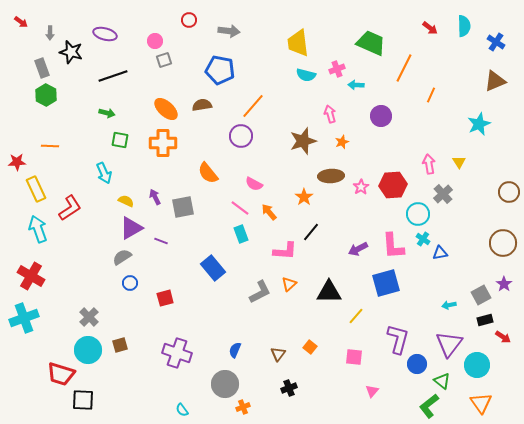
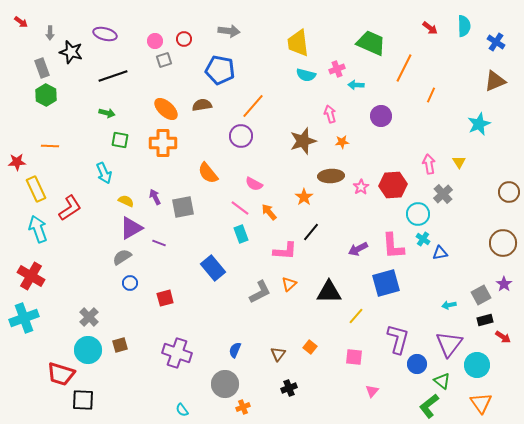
red circle at (189, 20): moved 5 px left, 19 px down
orange star at (342, 142): rotated 16 degrees clockwise
purple line at (161, 241): moved 2 px left, 2 px down
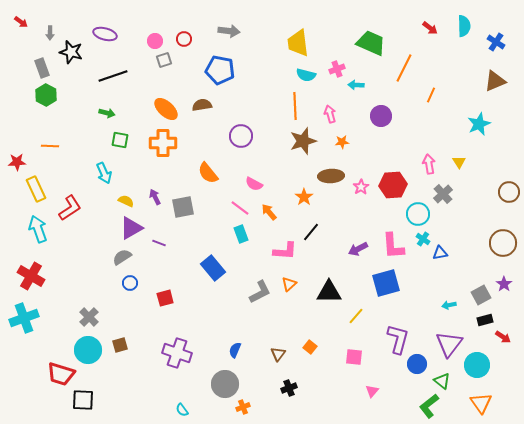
orange line at (253, 106): moved 42 px right; rotated 44 degrees counterclockwise
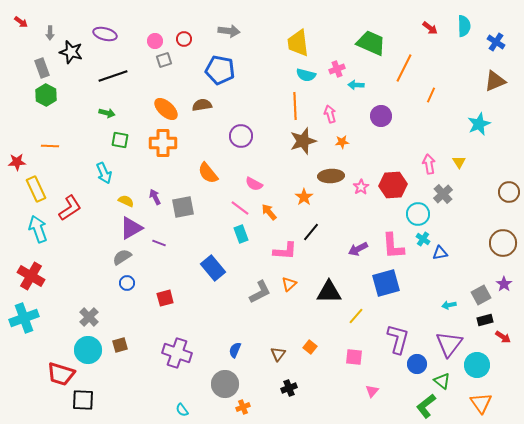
blue circle at (130, 283): moved 3 px left
green L-shape at (429, 406): moved 3 px left
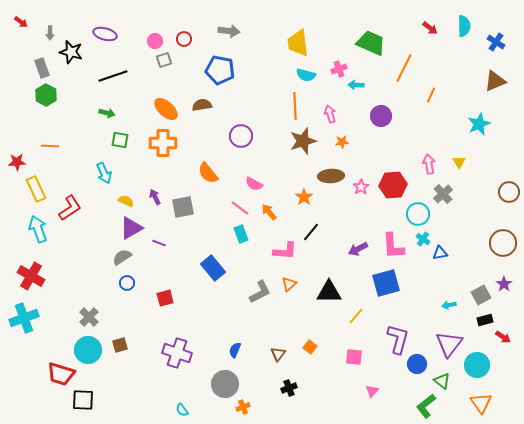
pink cross at (337, 69): moved 2 px right
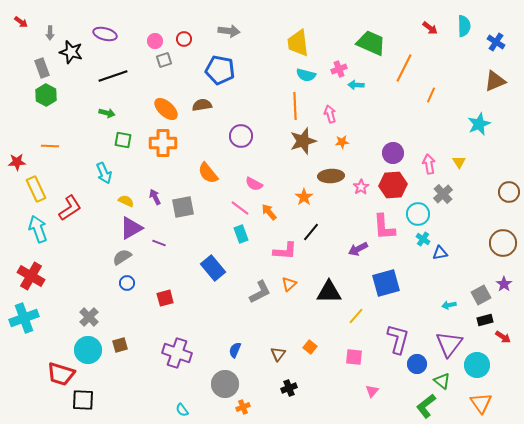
purple circle at (381, 116): moved 12 px right, 37 px down
green square at (120, 140): moved 3 px right
pink L-shape at (393, 246): moved 9 px left, 19 px up
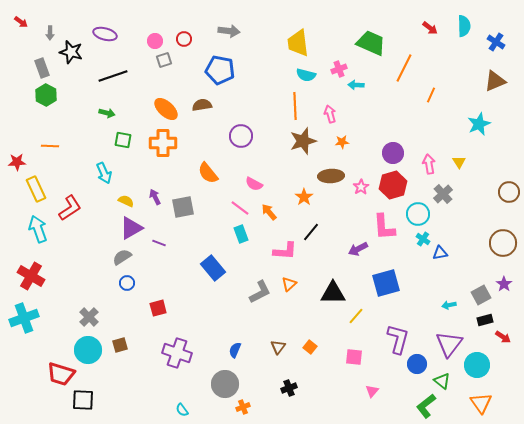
red hexagon at (393, 185): rotated 12 degrees counterclockwise
black triangle at (329, 292): moved 4 px right, 1 px down
red square at (165, 298): moved 7 px left, 10 px down
brown triangle at (278, 354): moved 7 px up
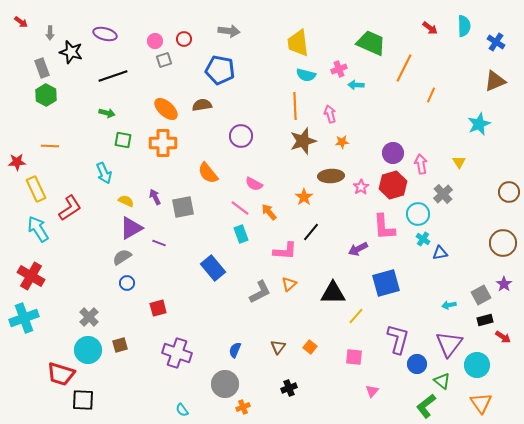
pink arrow at (429, 164): moved 8 px left
cyan arrow at (38, 229): rotated 12 degrees counterclockwise
